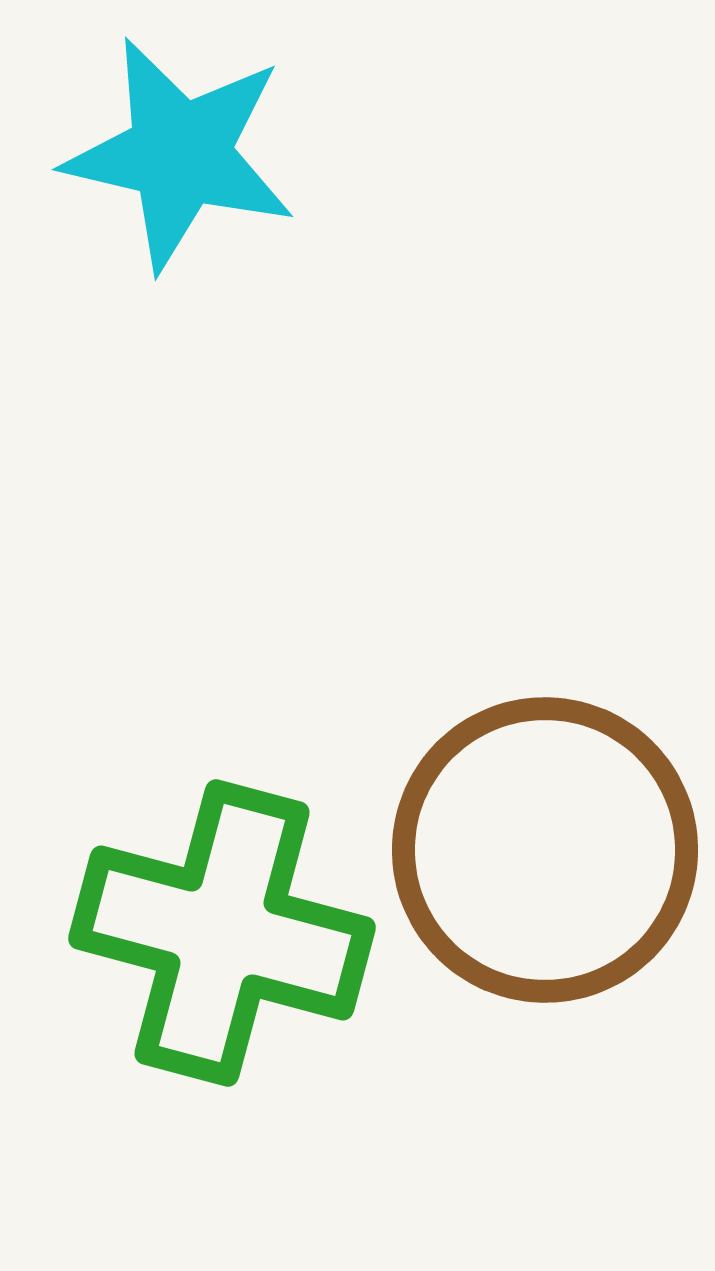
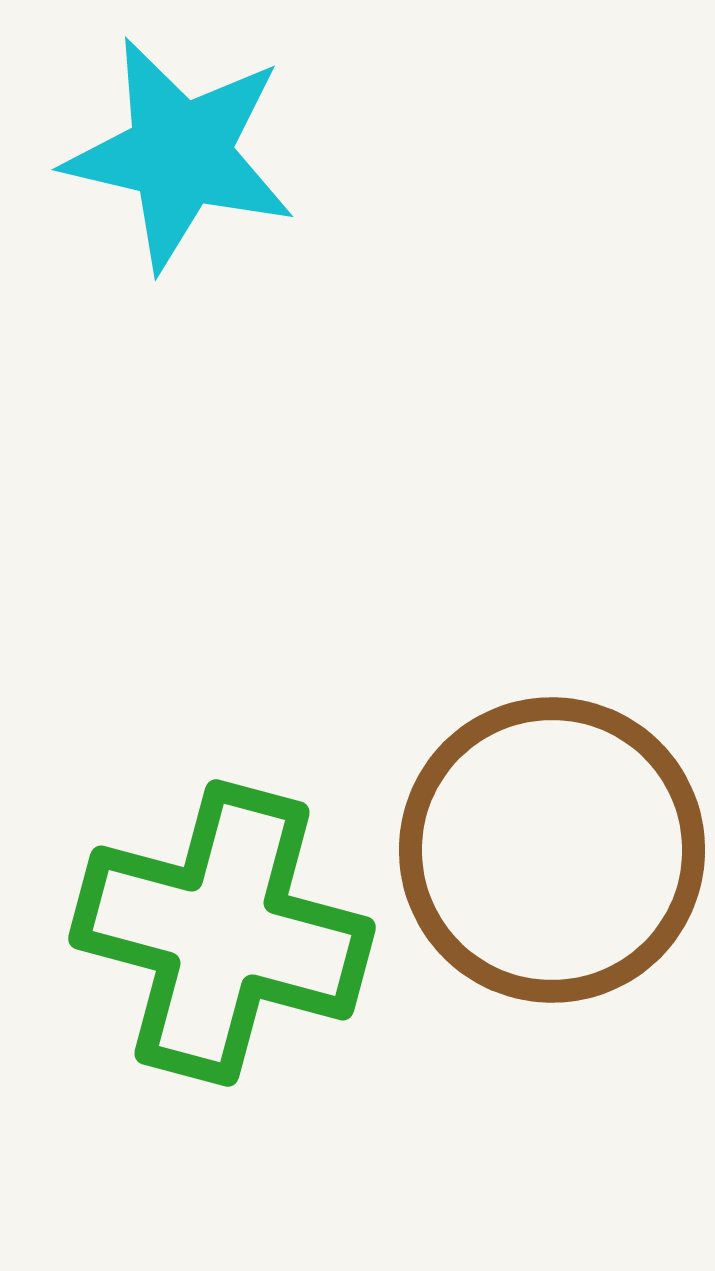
brown circle: moved 7 px right
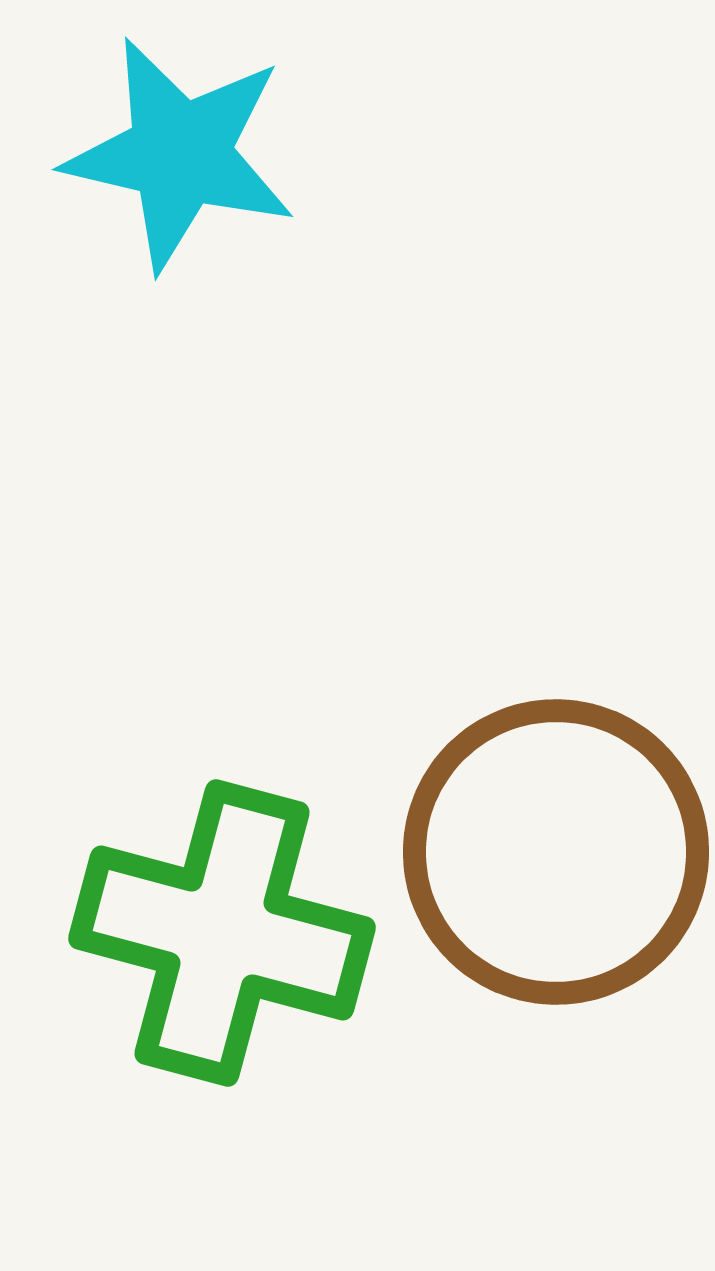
brown circle: moved 4 px right, 2 px down
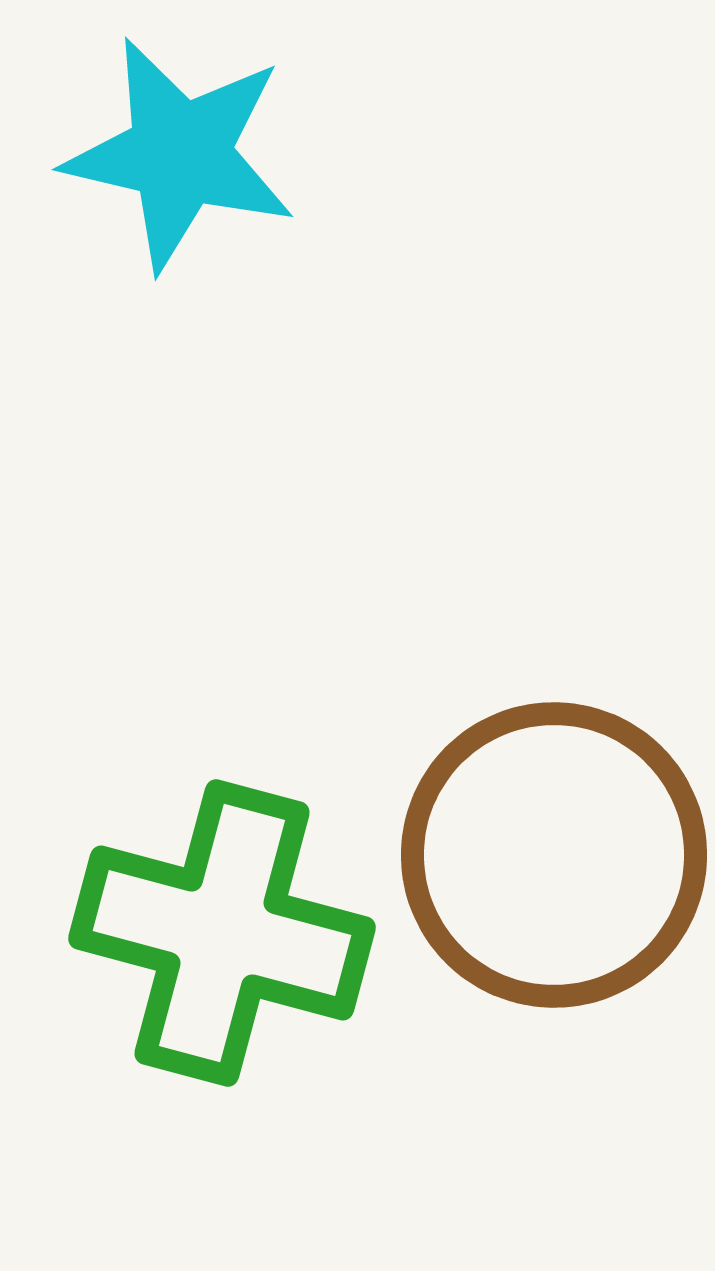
brown circle: moved 2 px left, 3 px down
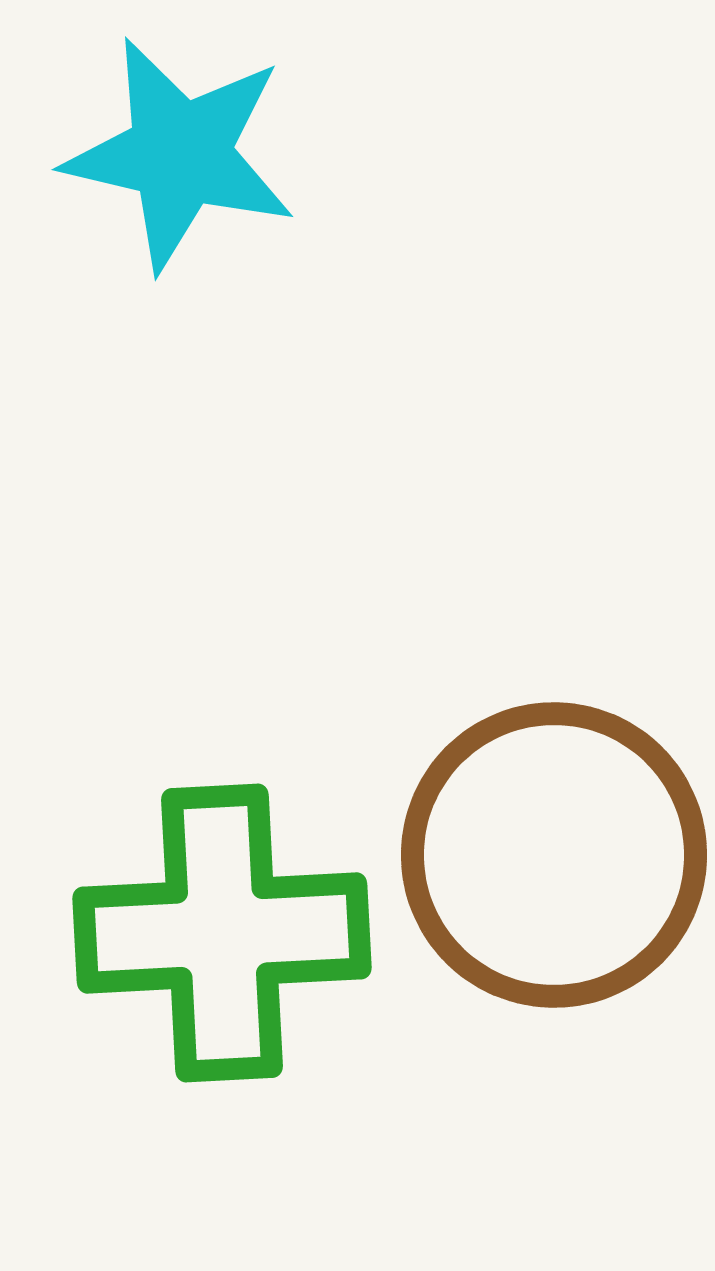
green cross: rotated 18 degrees counterclockwise
